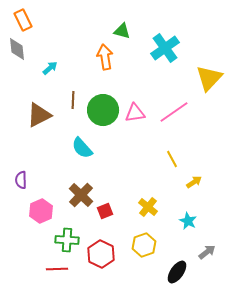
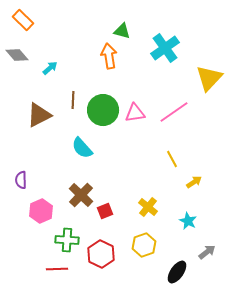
orange rectangle: rotated 20 degrees counterclockwise
gray diamond: moved 6 px down; rotated 35 degrees counterclockwise
orange arrow: moved 4 px right, 1 px up
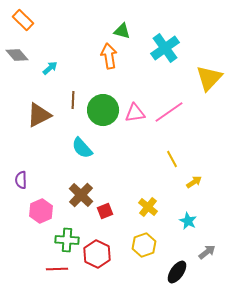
pink line: moved 5 px left
red hexagon: moved 4 px left
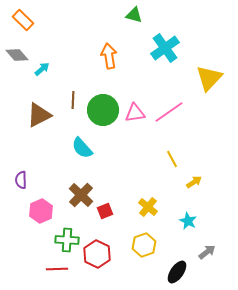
green triangle: moved 12 px right, 16 px up
cyan arrow: moved 8 px left, 1 px down
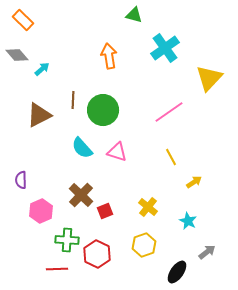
pink triangle: moved 18 px left, 39 px down; rotated 25 degrees clockwise
yellow line: moved 1 px left, 2 px up
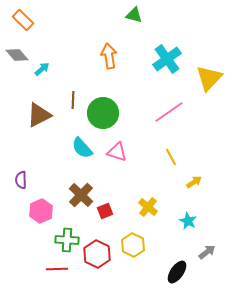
cyan cross: moved 2 px right, 11 px down
green circle: moved 3 px down
yellow hexagon: moved 11 px left; rotated 15 degrees counterclockwise
